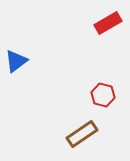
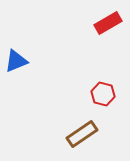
blue triangle: rotated 15 degrees clockwise
red hexagon: moved 1 px up
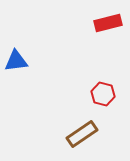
red rectangle: rotated 16 degrees clockwise
blue triangle: rotated 15 degrees clockwise
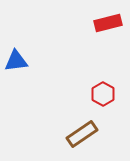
red hexagon: rotated 15 degrees clockwise
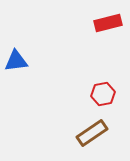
red hexagon: rotated 20 degrees clockwise
brown rectangle: moved 10 px right, 1 px up
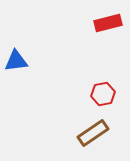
brown rectangle: moved 1 px right
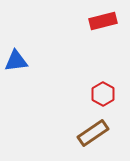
red rectangle: moved 5 px left, 2 px up
red hexagon: rotated 20 degrees counterclockwise
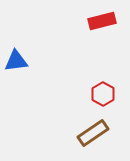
red rectangle: moved 1 px left
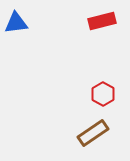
blue triangle: moved 38 px up
